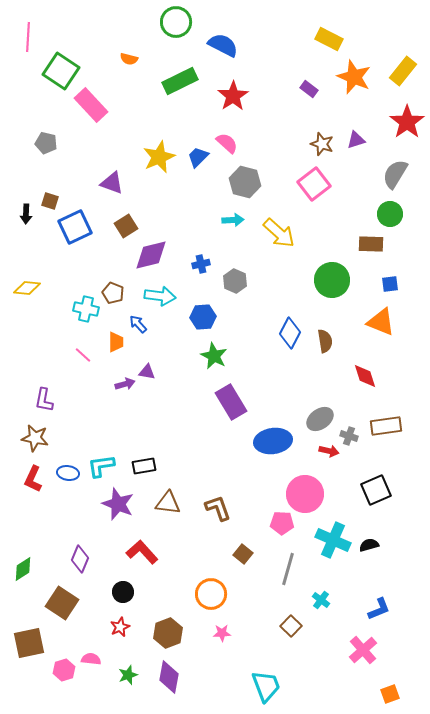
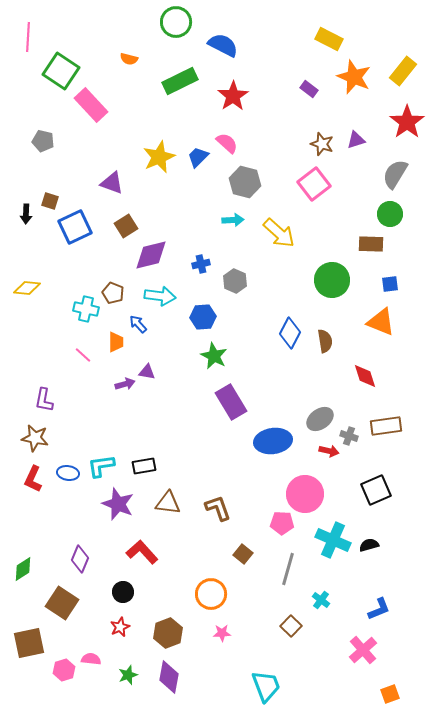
gray pentagon at (46, 143): moved 3 px left, 2 px up
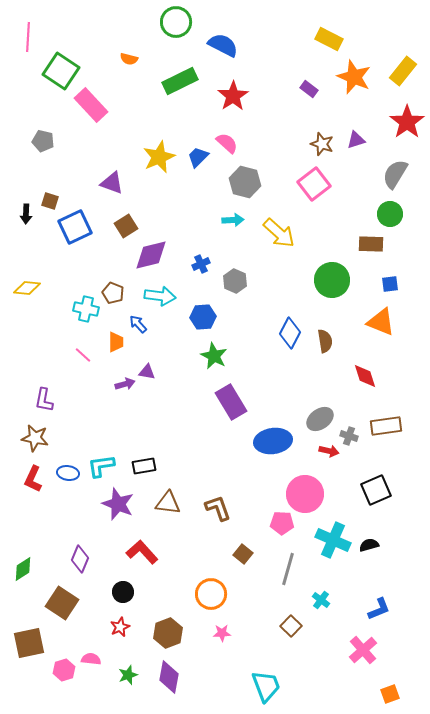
blue cross at (201, 264): rotated 12 degrees counterclockwise
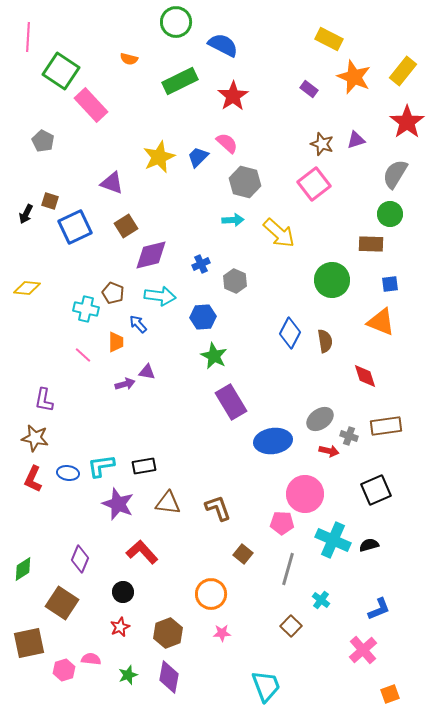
gray pentagon at (43, 141): rotated 15 degrees clockwise
black arrow at (26, 214): rotated 24 degrees clockwise
